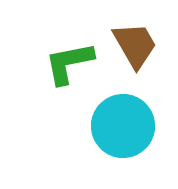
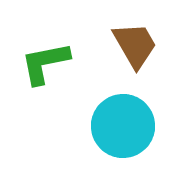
green L-shape: moved 24 px left
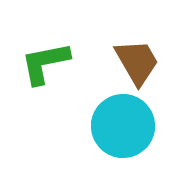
brown trapezoid: moved 2 px right, 17 px down
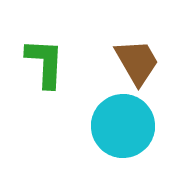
green L-shape: rotated 104 degrees clockwise
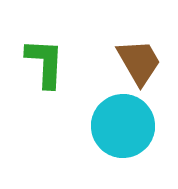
brown trapezoid: moved 2 px right
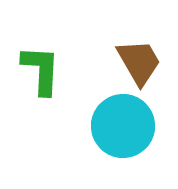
green L-shape: moved 4 px left, 7 px down
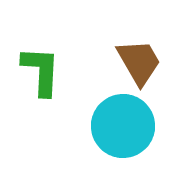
green L-shape: moved 1 px down
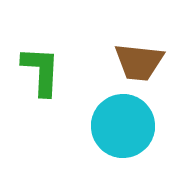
brown trapezoid: rotated 126 degrees clockwise
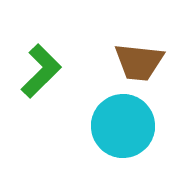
green L-shape: rotated 42 degrees clockwise
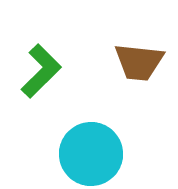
cyan circle: moved 32 px left, 28 px down
